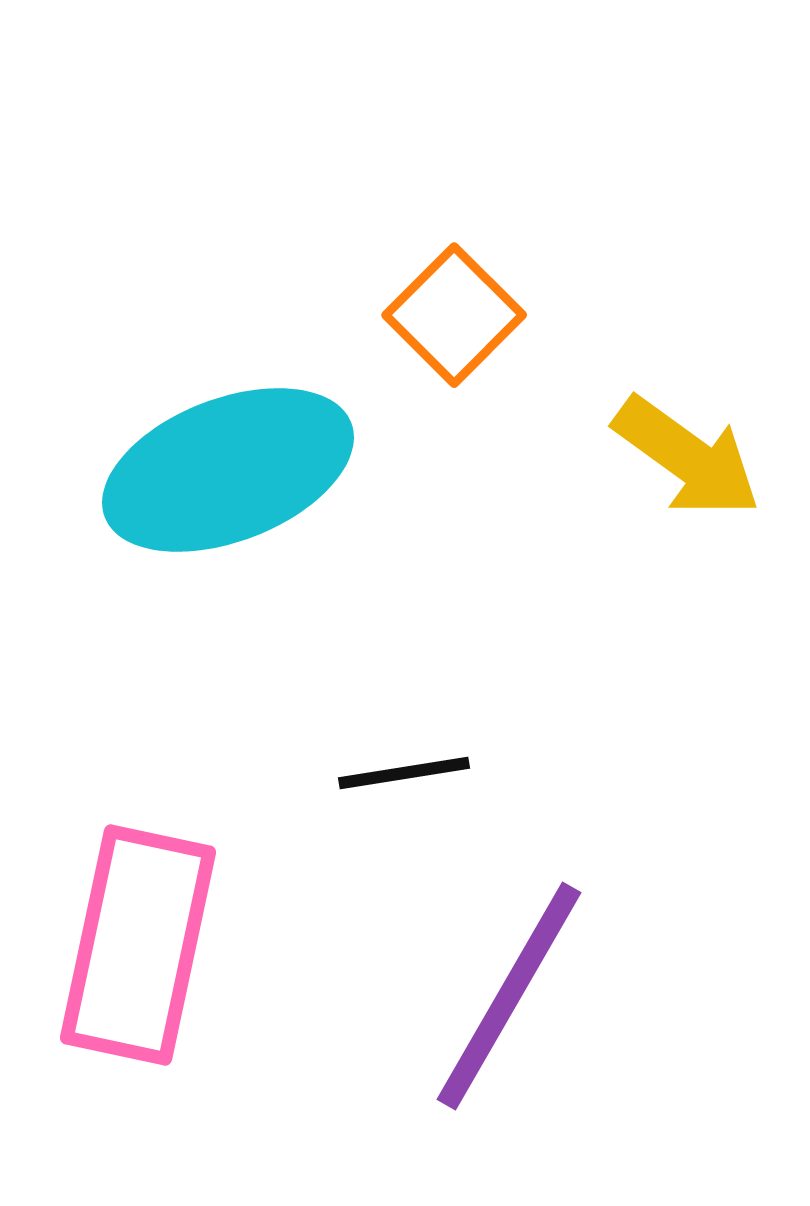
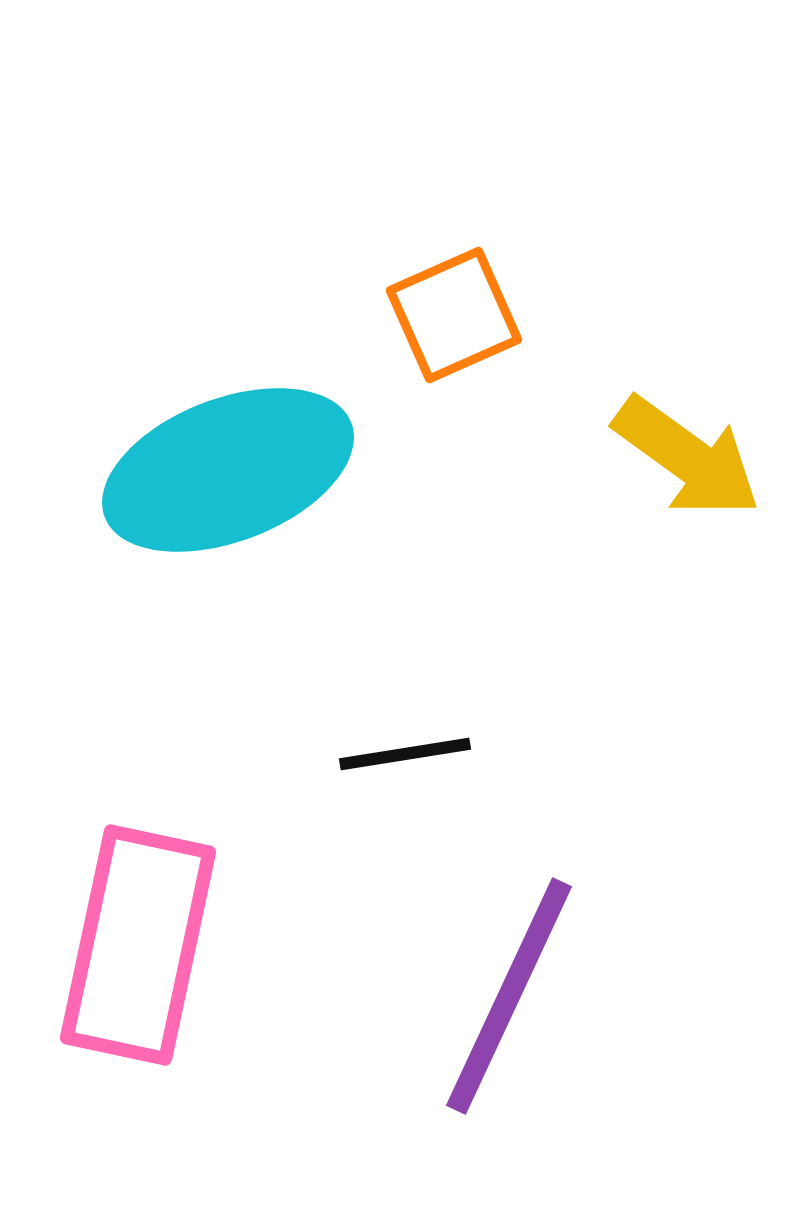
orange square: rotated 21 degrees clockwise
black line: moved 1 px right, 19 px up
purple line: rotated 5 degrees counterclockwise
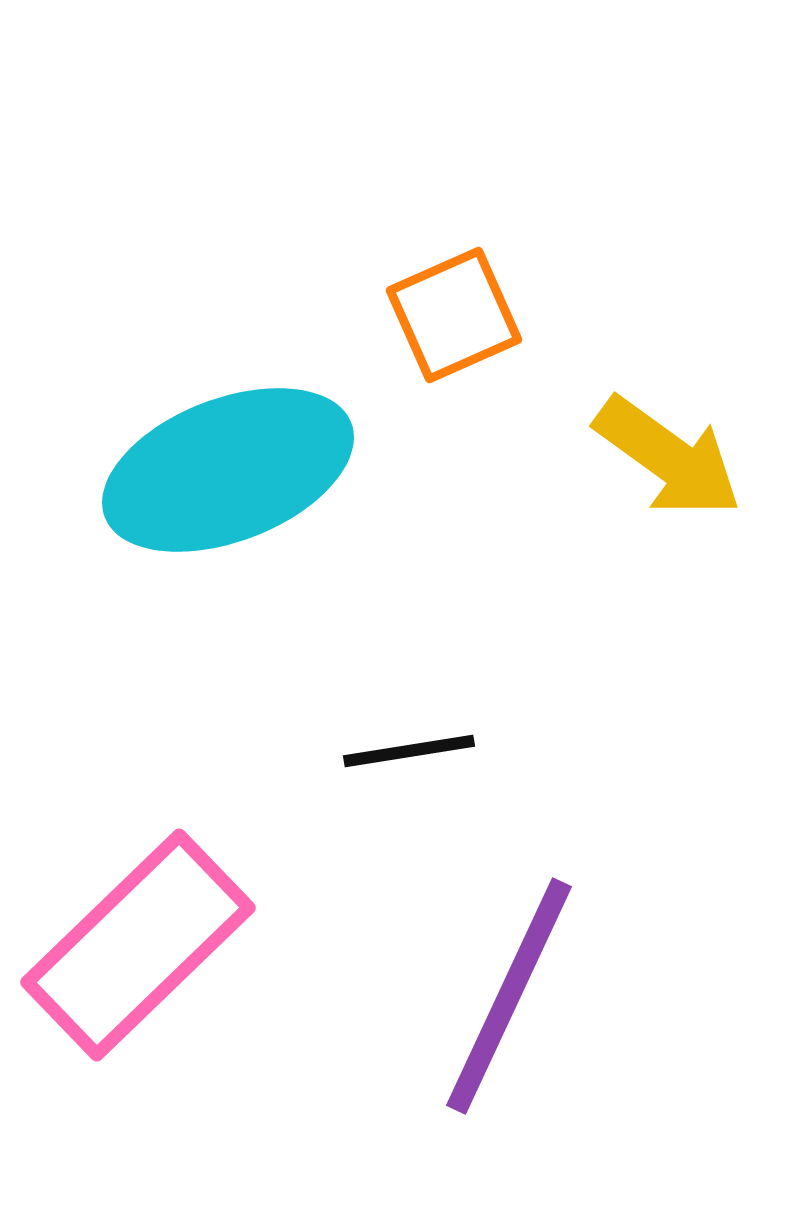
yellow arrow: moved 19 px left
black line: moved 4 px right, 3 px up
pink rectangle: rotated 34 degrees clockwise
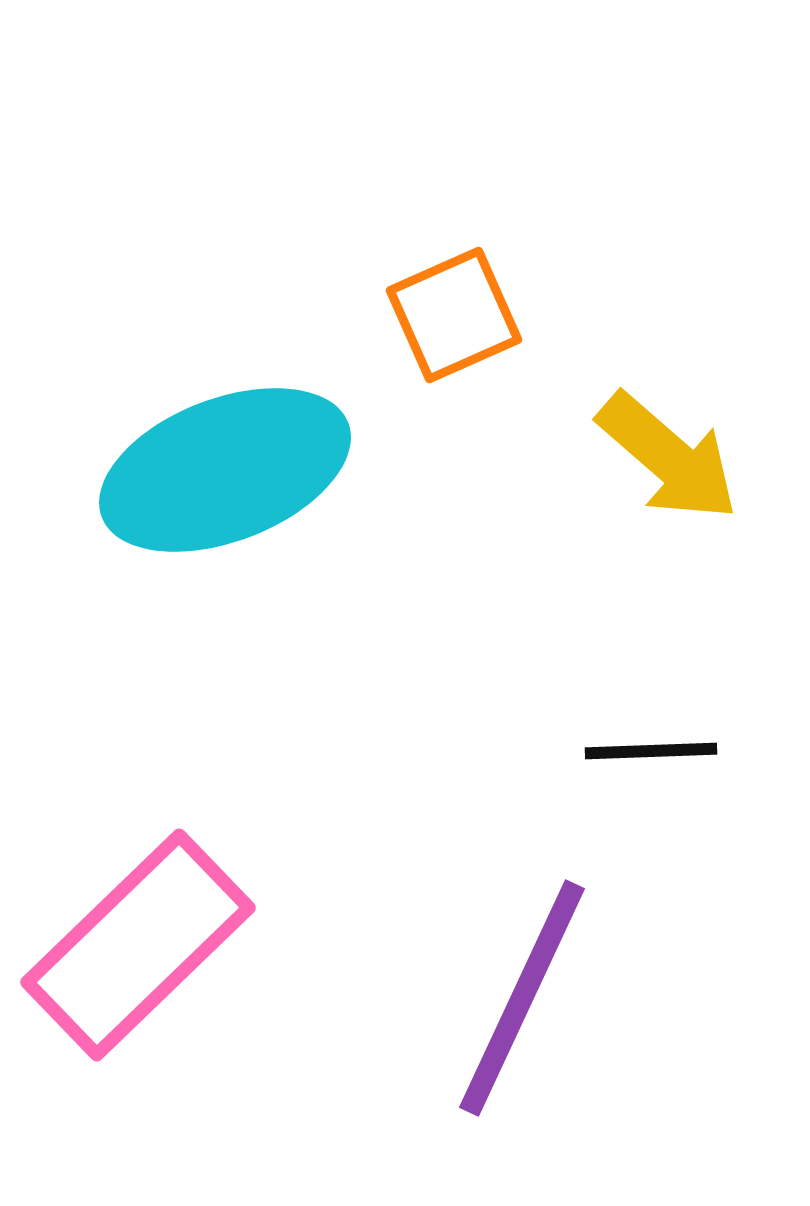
yellow arrow: rotated 5 degrees clockwise
cyan ellipse: moved 3 px left
black line: moved 242 px right; rotated 7 degrees clockwise
purple line: moved 13 px right, 2 px down
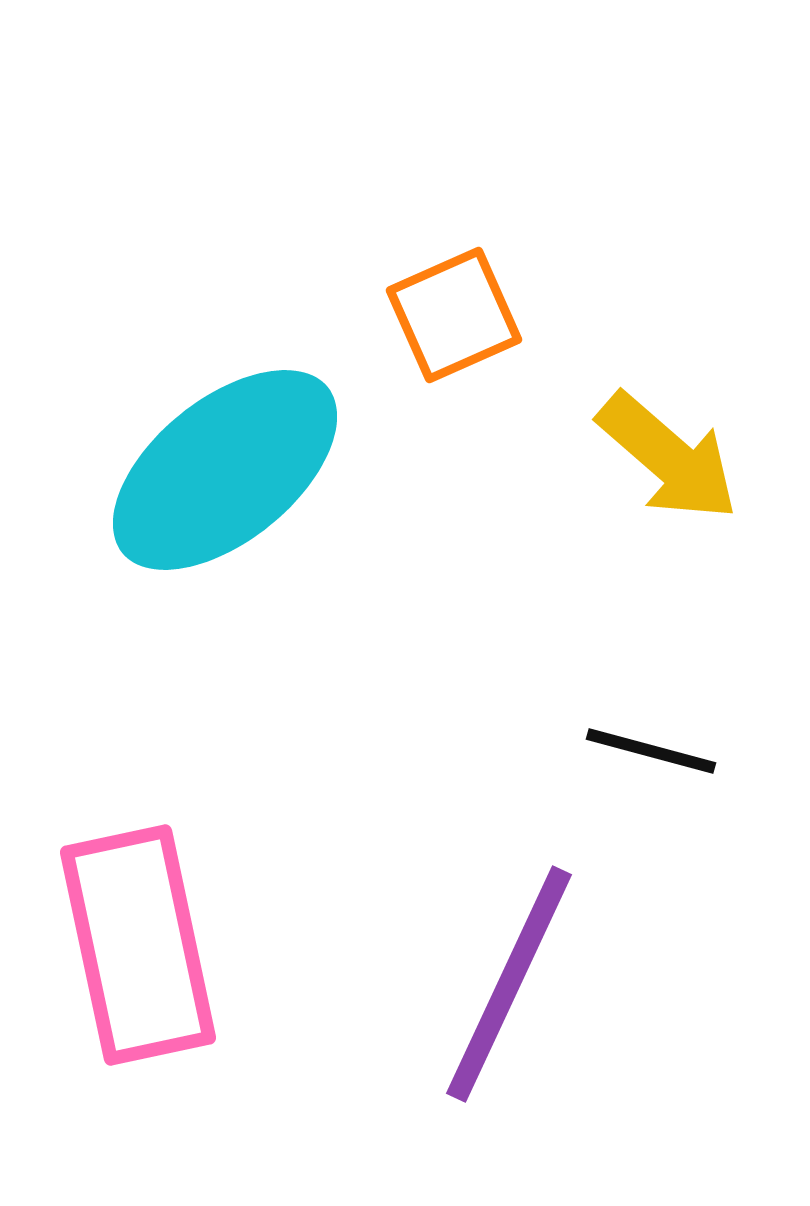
cyan ellipse: rotated 18 degrees counterclockwise
black line: rotated 17 degrees clockwise
pink rectangle: rotated 58 degrees counterclockwise
purple line: moved 13 px left, 14 px up
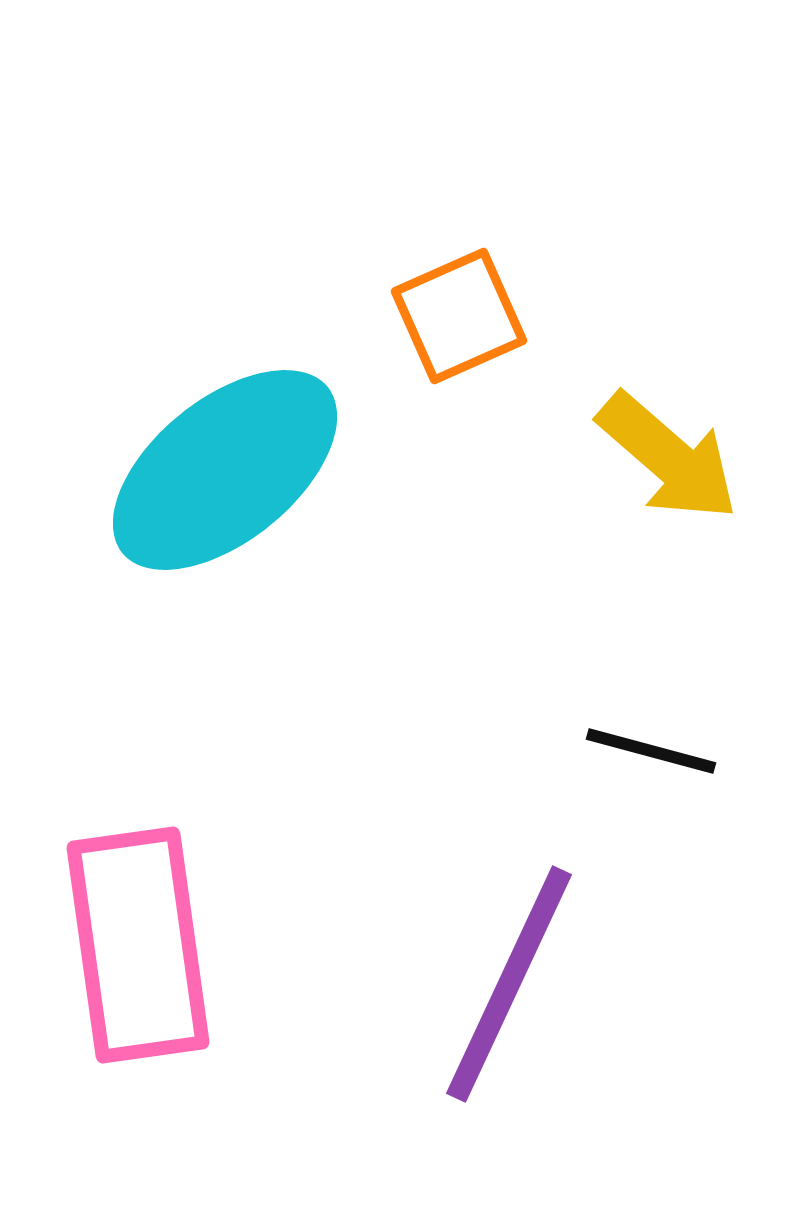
orange square: moved 5 px right, 1 px down
pink rectangle: rotated 4 degrees clockwise
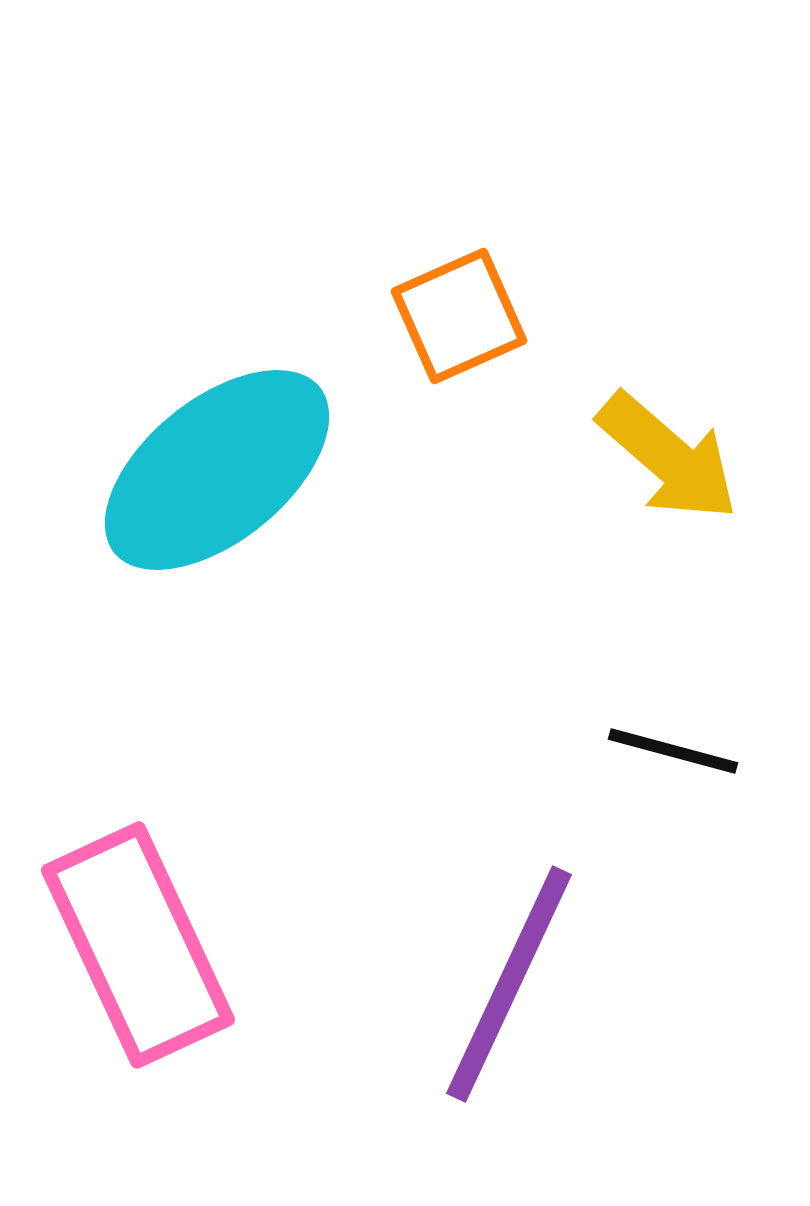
cyan ellipse: moved 8 px left
black line: moved 22 px right
pink rectangle: rotated 17 degrees counterclockwise
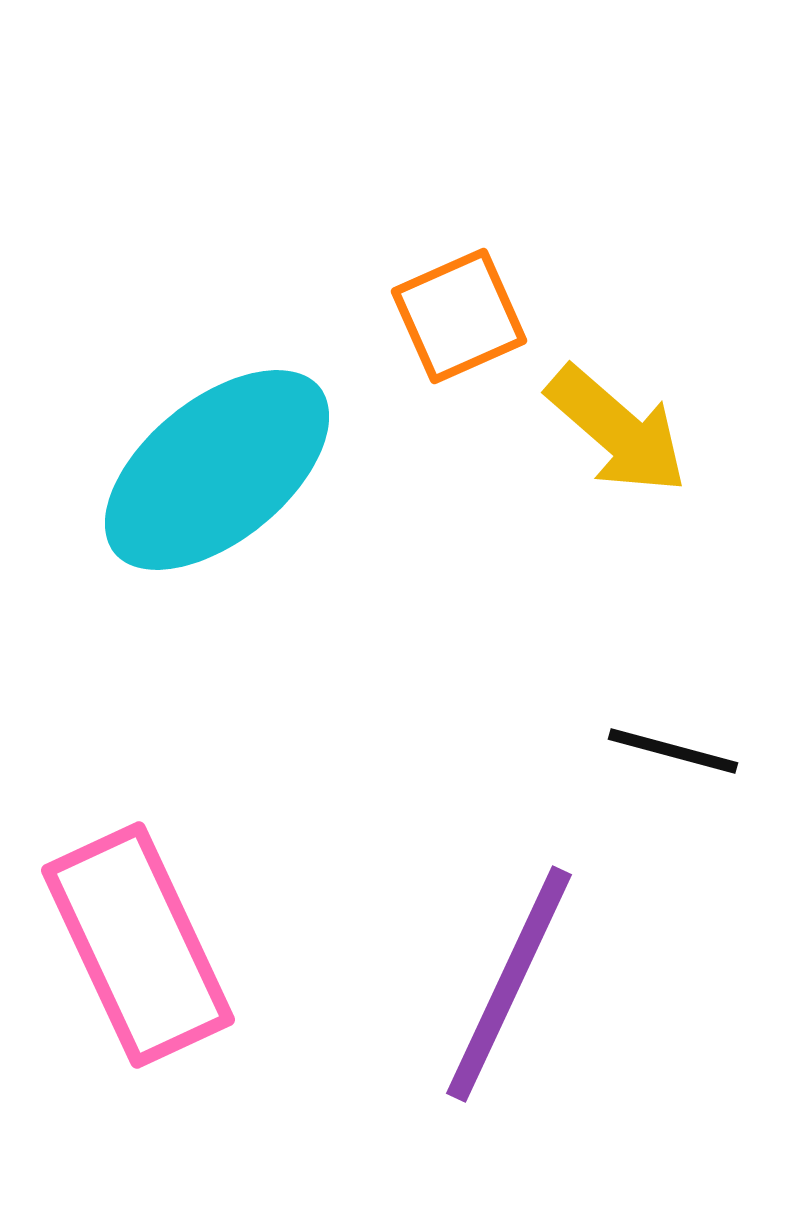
yellow arrow: moved 51 px left, 27 px up
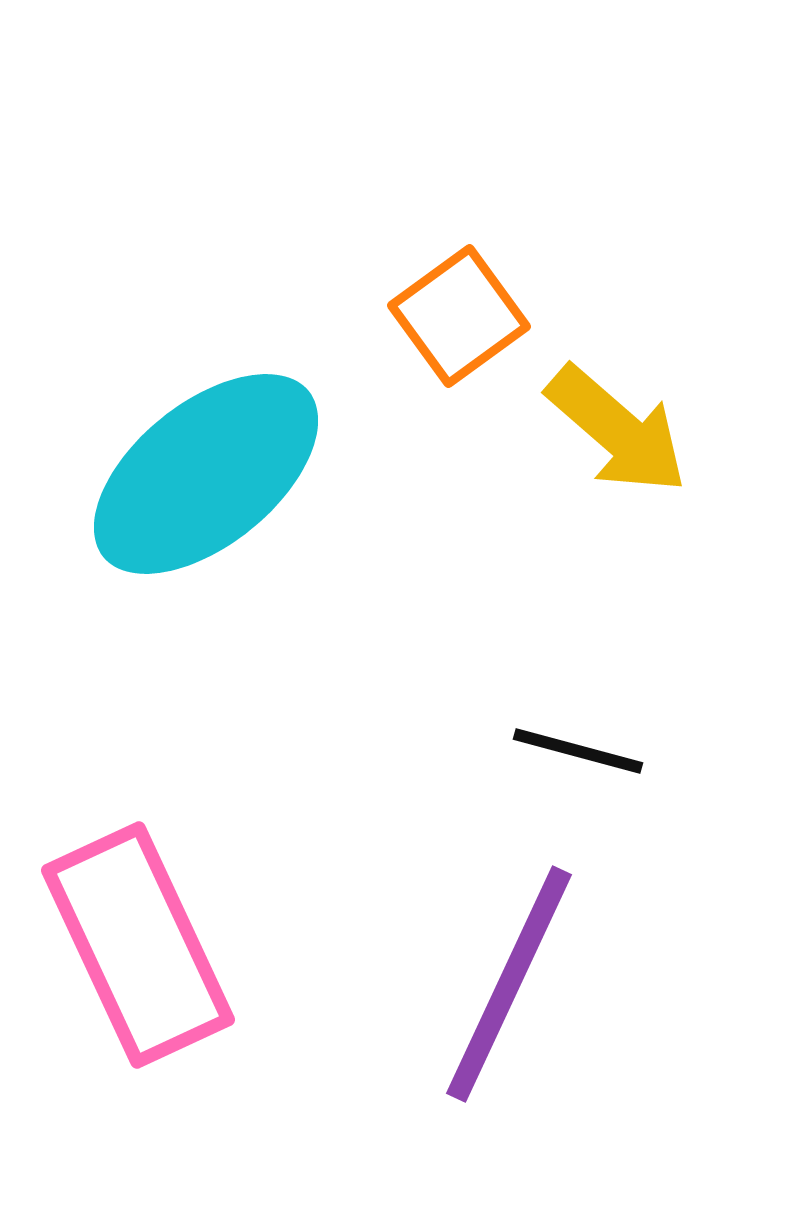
orange square: rotated 12 degrees counterclockwise
cyan ellipse: moved 11 px left, 4 px down
black line: moved 95 px left
